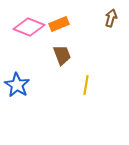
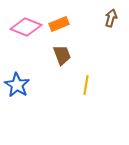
pink diamond: moved 3 px left
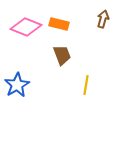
brown arrow: moved 8 px left, 1 px down
orange rectangle: rotated 36 degrees clockwise
blue star: rotated 10 degrees clockwise
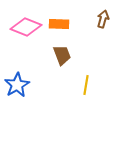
orange rectangle: rotated 12 degrees counterclockwise
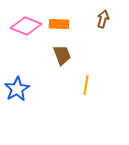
pink diamond: moved 1 px up
blue star: moved 4 px down
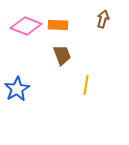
orange rectangle: moved 1 px left, 1 px down
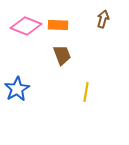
yellow line: moved 7 px down
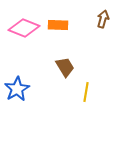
pink diamond: moved 2 px left, 2 px down
brown trapezoid: moved 3 px right, 12 px down; rotated 10 degrees counterclockwise
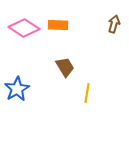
brown arrow: moved 11 px right, 5 px down
pink diamond: rotated 12 degrees clockwise
yellow line: moved 1 px right, 1 px down
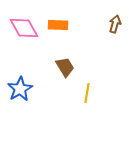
brown arrow: moved 1 px right
pink diamond: rotated 28 degrees clockwise
blue star: moved 3 px right
